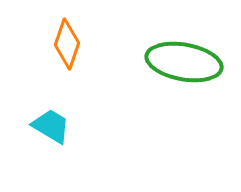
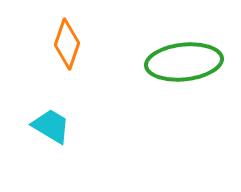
green ellipse: rotated 16 degrees counterclockwise
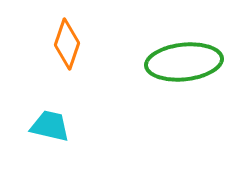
cyan trapezoid: moved 1 px left; rotated 18 degrees counterclockwise
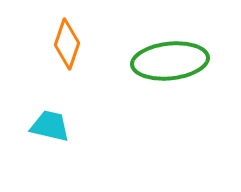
green ellipse: moved 14 px left, 1 px up
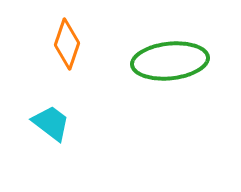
cyan trapezoid: moved 1 px right, 3 px up; rotated 24 degrees clockwise
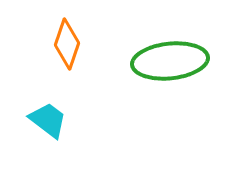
cyan trapezoid: moved 3 px left, 3 px up
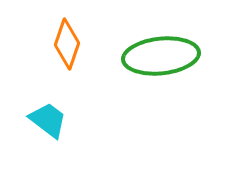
green ellipse: moved 9 px left, 5 px up
